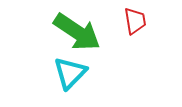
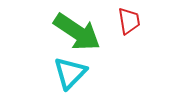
red trapezoid: moved 6 px left
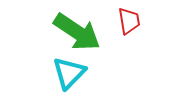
cyan triangle: moved 1 px left
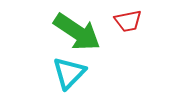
red trapezoid: moved 1 px left; rotated 88 degrees clockwise
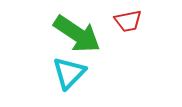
green arrow: moved 2 px down
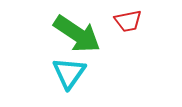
cyan triangle: rotated 9 degrees counterclockwise
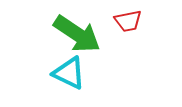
cyan triangle: rotated 39 degrees counterclockwise
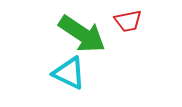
green arrow: moved 5 px right
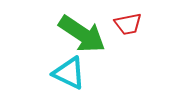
red trapezoid: moved 3 px down
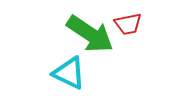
green arrow: moved 8 px right
